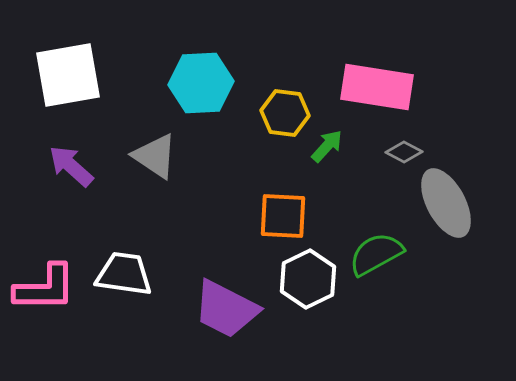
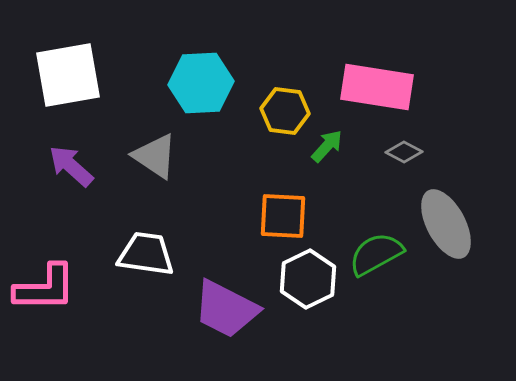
yellow hexagon: moved 2 px up
gray ellipse: moved 21 px down
white trapezoid: moved 22 px right, 20 px up
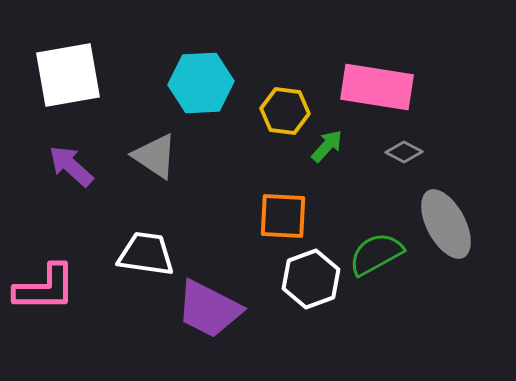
white hexagon: moved 3 px right; rotated 6 degrees clockwise
purple trapezoid: moved 17 px left
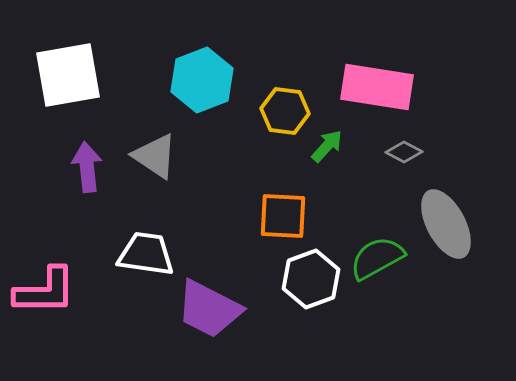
cyan hexagon: moved 1 px right, 3 px up; rotated 18 degrees counterclockwise
purple arrow: moved 16 px right, 1 px down; rotated 42 degrees clockwise
green semicircle: moved 1 px right, 4 px down
pink L-shape: moved 3 px down
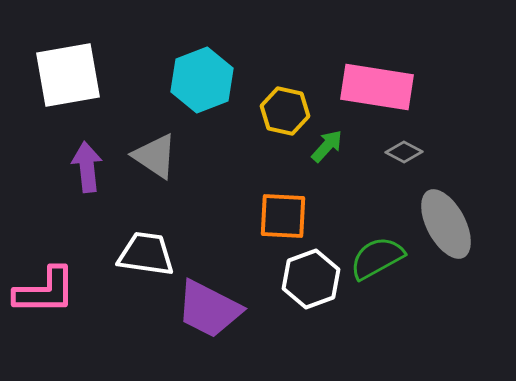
yellow hexagon: rotated 6 degrees clockwise
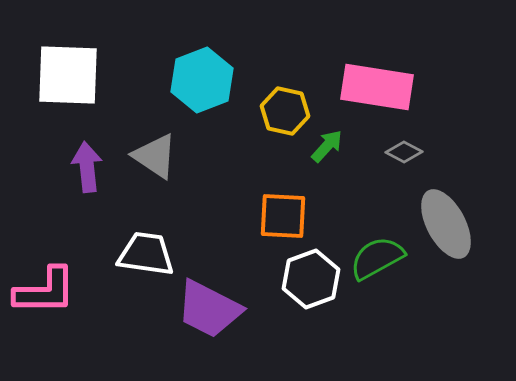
white square: rotated 12 degrees clockwise
